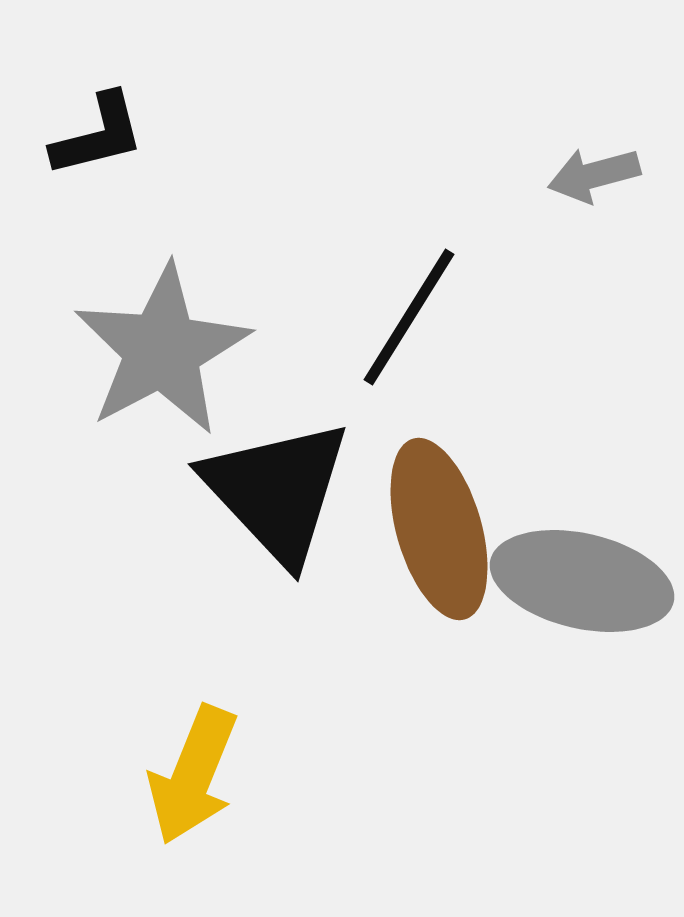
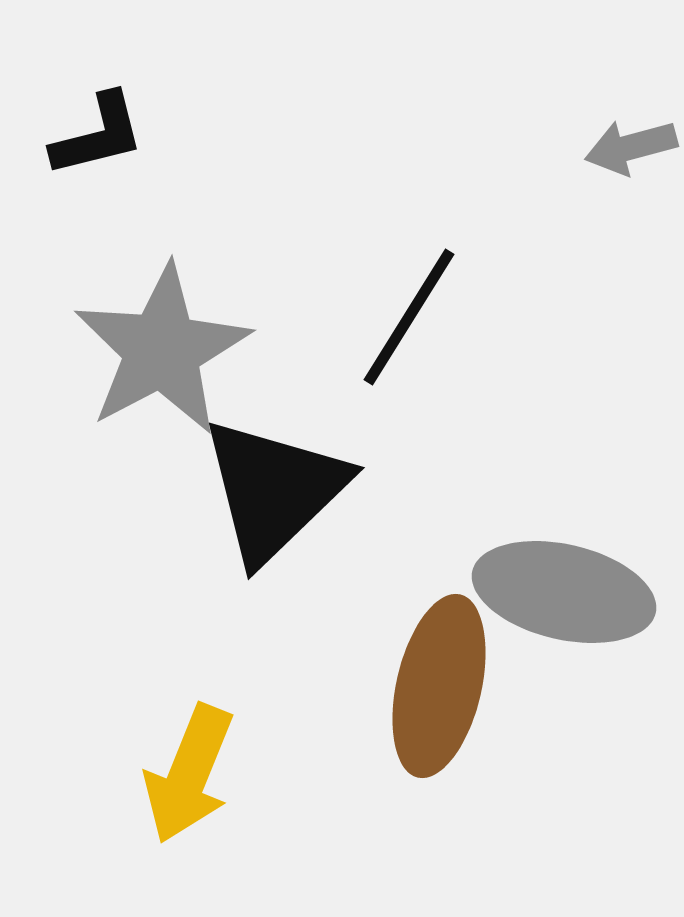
gray arrow: moved 37 px right, 28 px up
black triangle: moved 3 px left, 1 px up; rotated 29 degrees clockwise
brown ellipse: moved 157 px down; rotated 29 degrees clockwise
gray ellipse: moved 18 px left, 11 px down
yellow arrow: moved 4 px left, 1 px up
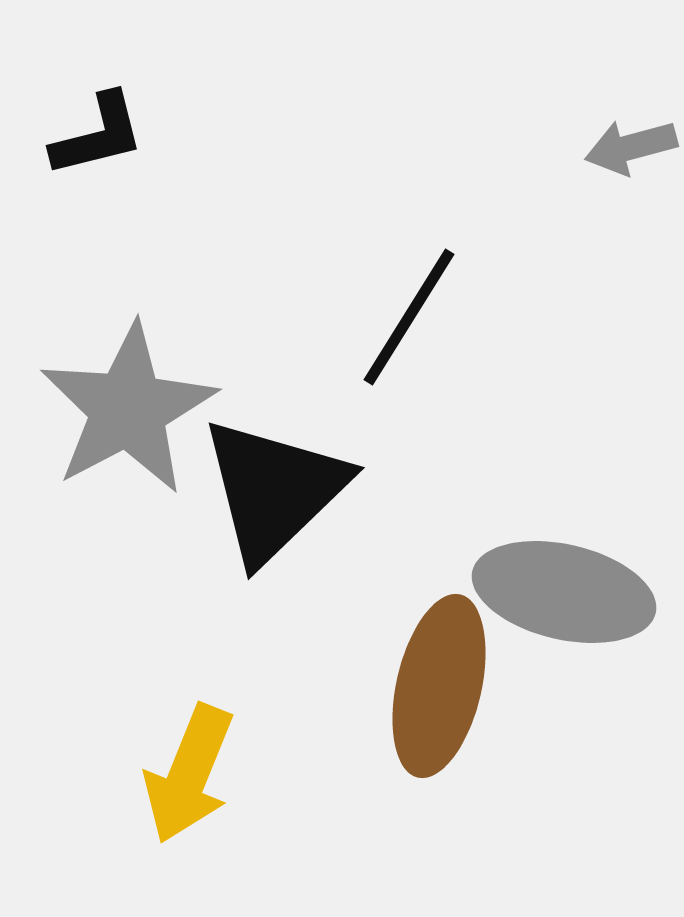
gray star: moved 34 px left, 59 px down
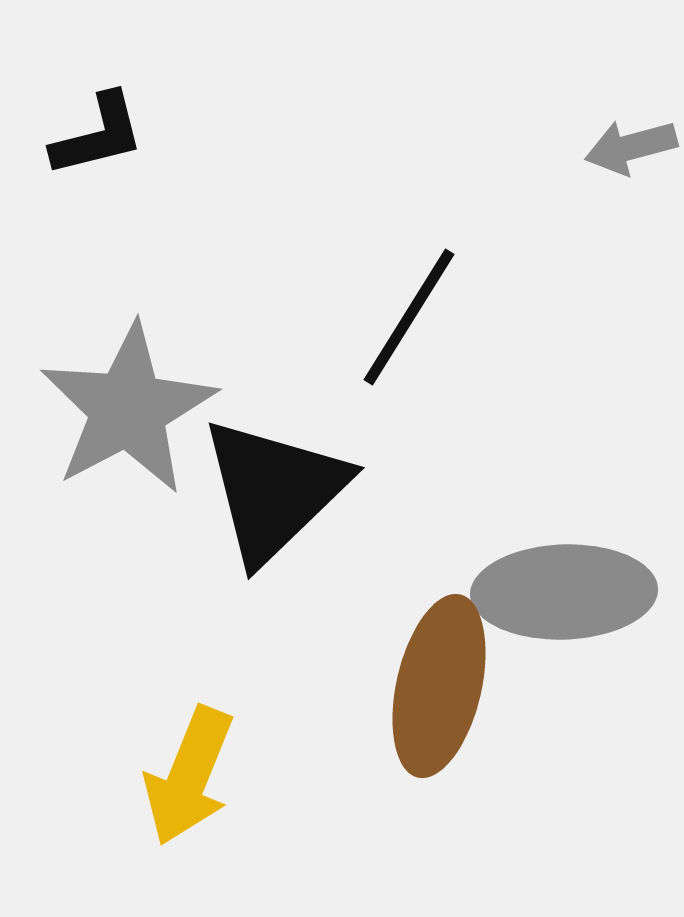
gray ellipse: rotated 15 degrees counterclockwise
yellow arrow: moved 2 px down
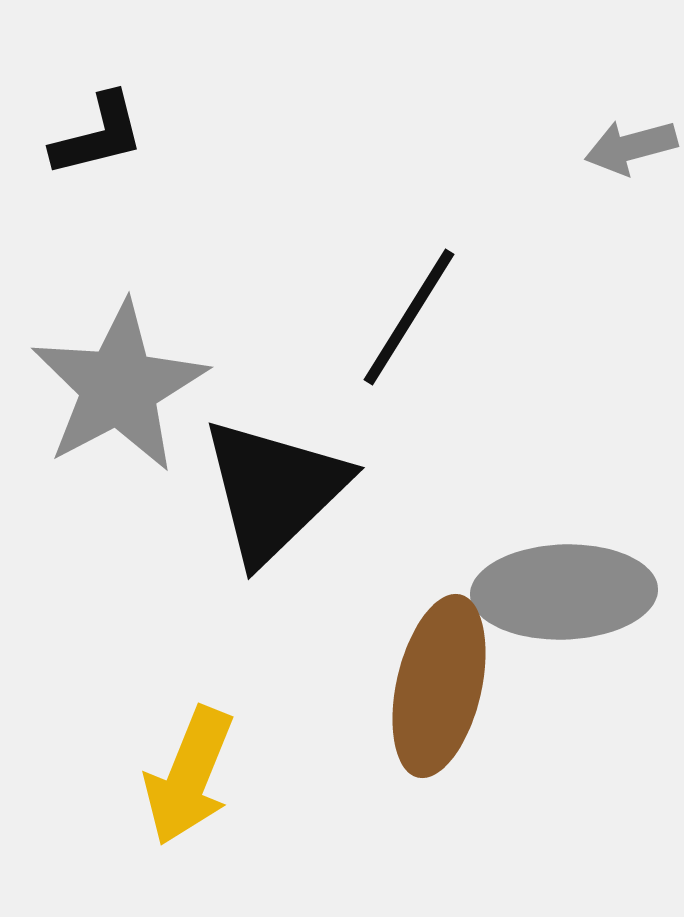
gray star: moved 9 px left, 22 px up
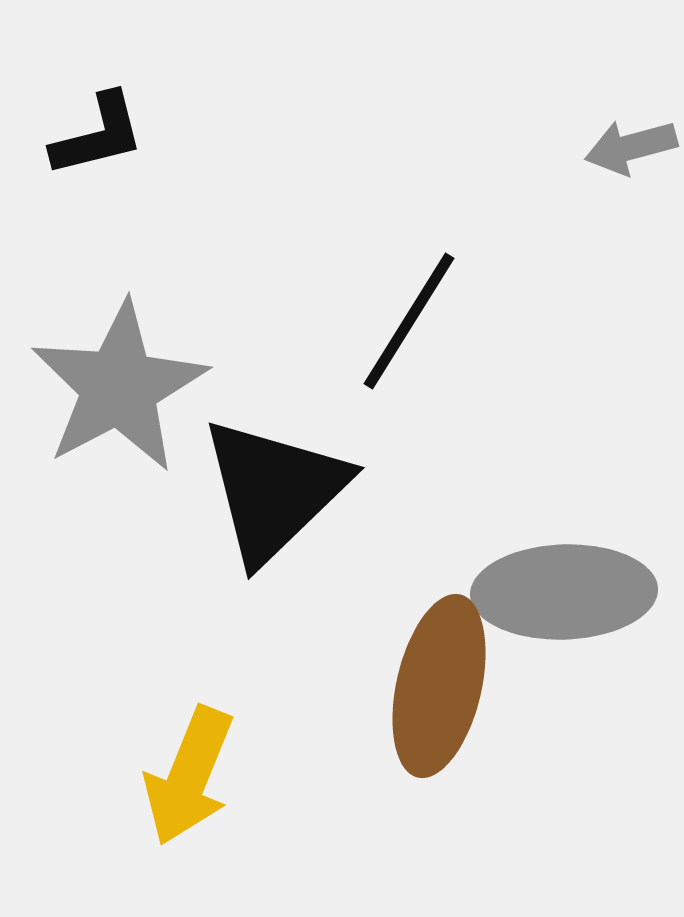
black line: moved 4 px down
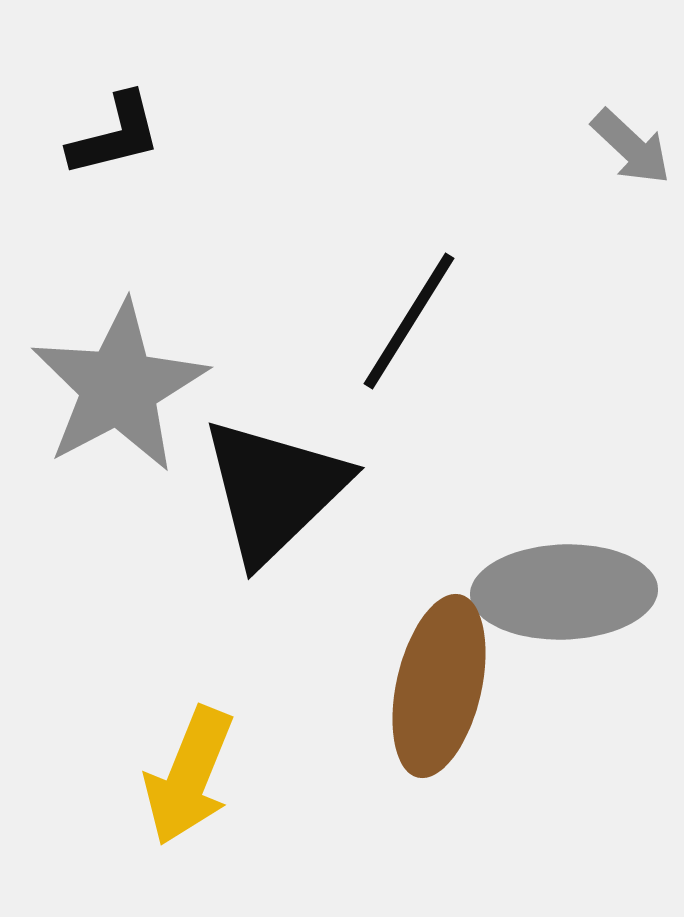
black L-shape: moved 17 px right
gray arrow: rotated 122 degrees counterclockwise
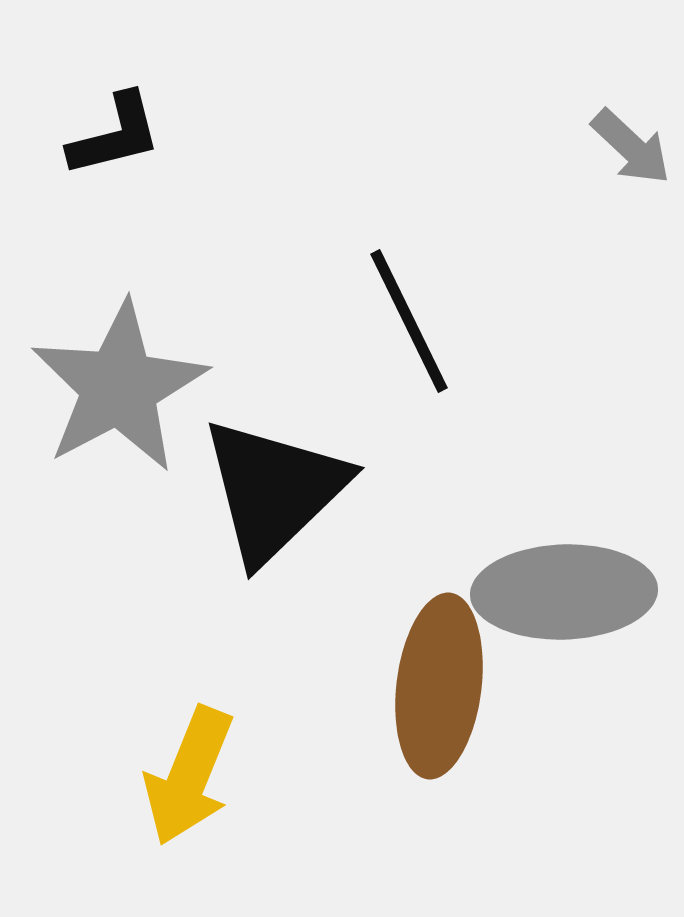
black line: rotated 58 degrees counterclockwise
brown ellipse: rotated 6 degrees counterclockwise
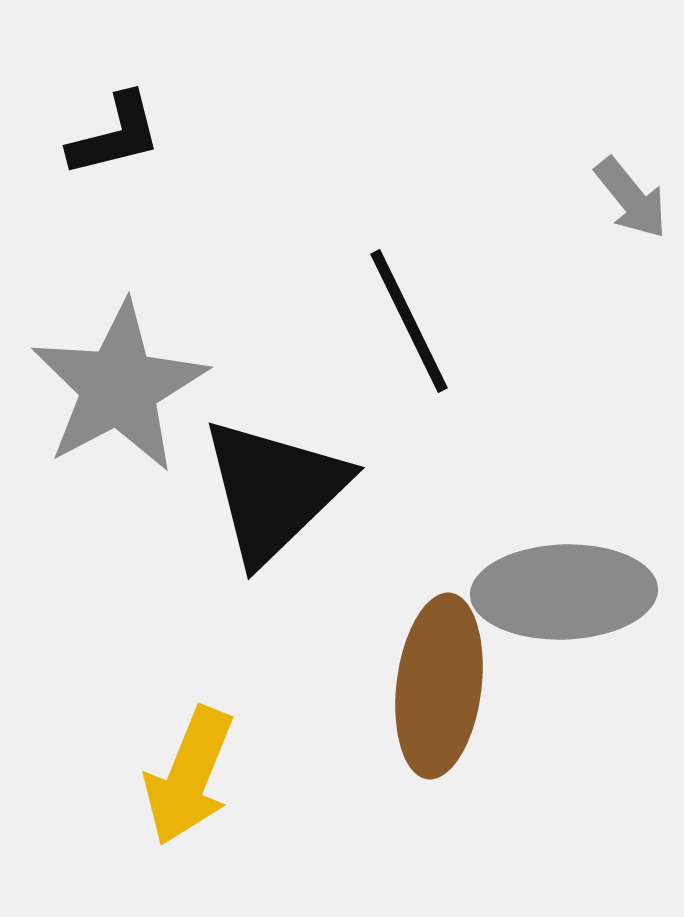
gray arrow: moved 51 px down; rotated 8 degrees clockwise
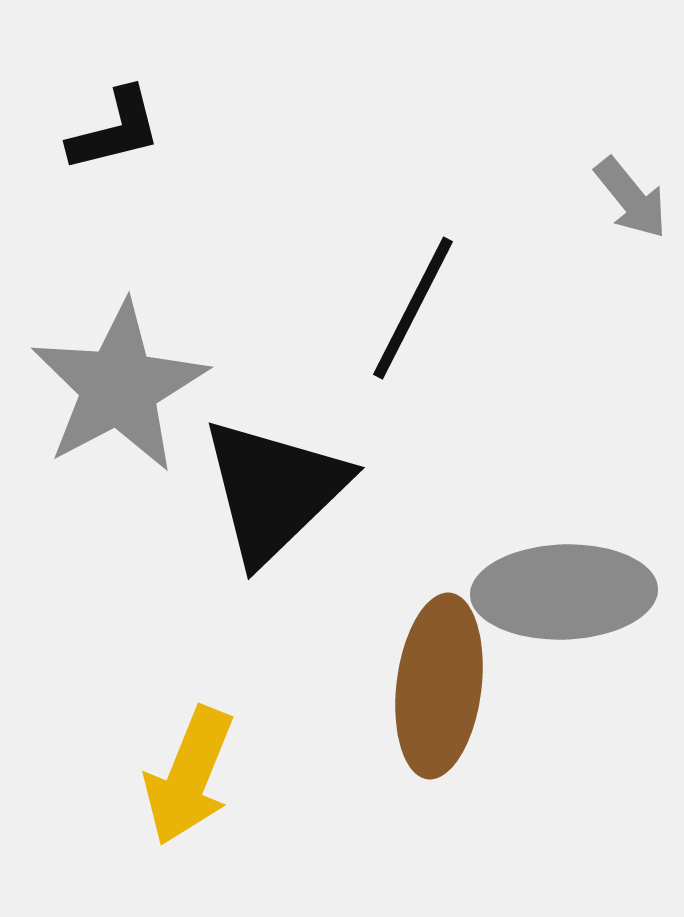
black L-shape: moved 5 px up
black line: moved 4 px right, 13 px up; rotated 53 degrees clockwise
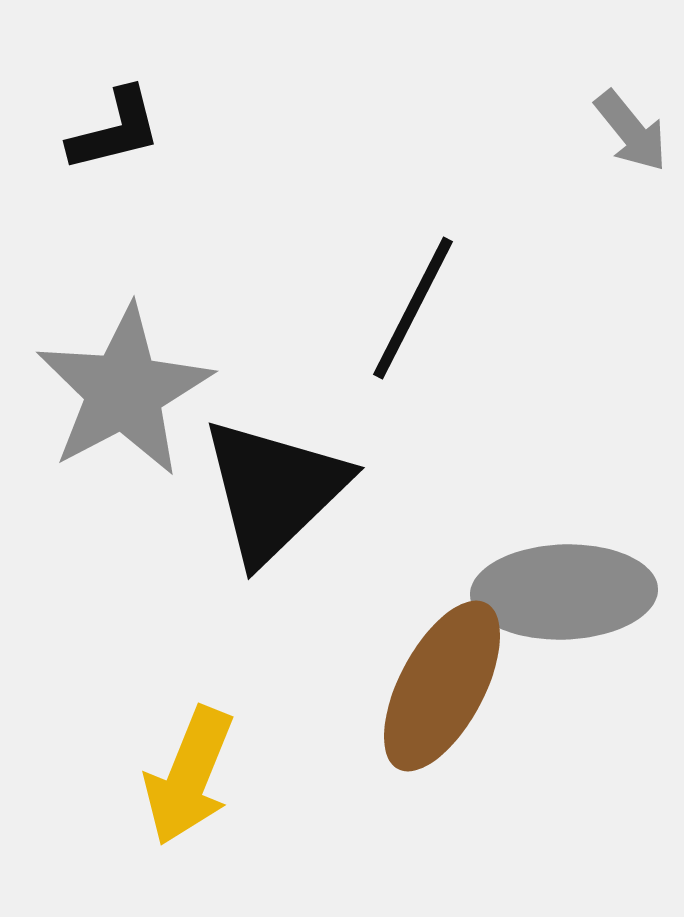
gray arrow: moved 67 px up
gray star: moved 5 px right, 4 px down
brown ellipse: moved 3 px right; rotated 21 degrees clockwise
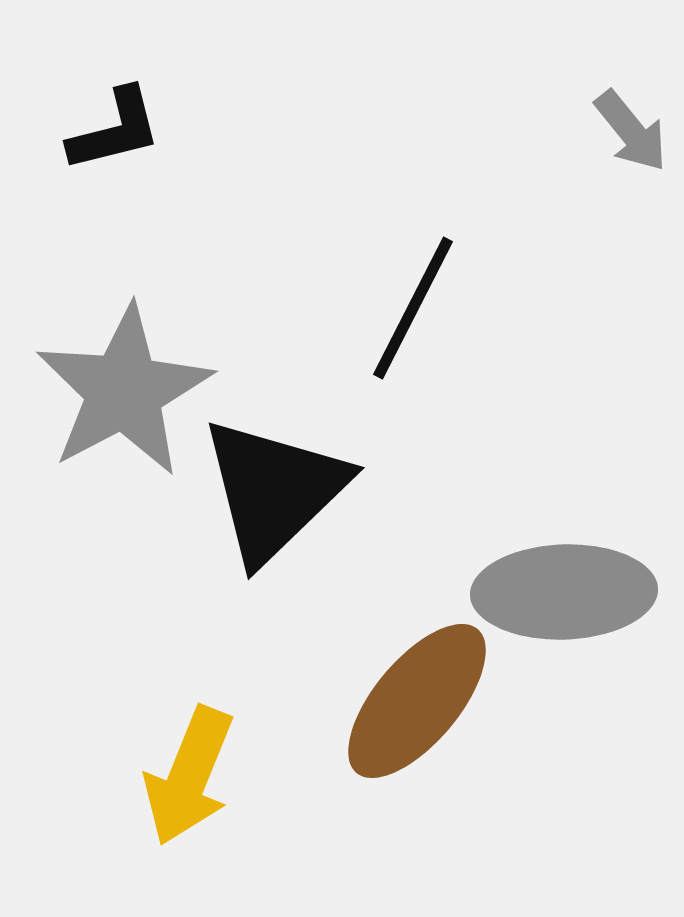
brown ellipse: moved 25 px left, 15 px down; rotated 12 degrees clockwise
